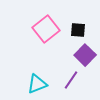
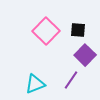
pink square: moved 2 px down; rotated 8 degrees counterclockwise
cyan triangle: moved 2 px left
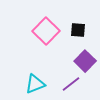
purple square: moved 6 px down
purple line: moved 4 px down; rotated 18 degrees clockwise
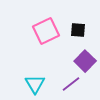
pink square: rotated 20 degrees clockwise
cyan triangle: rotated 40 degrees counterclockwise
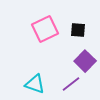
pink square: moved 1 px left, 2 px up
cyan triangle: rotated 40 degrees counterclockwise
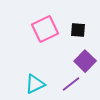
cyan triangle: rotated 45 degrees counterclockwise
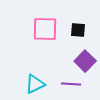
pink square: rotated 28 degrees clockwise
purple line: rotated 42 degrees clockwise
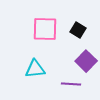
black square: rotated 28 degrees clockwise
purple square: moved 1 px right
cyan triangle: moved 15 px up; rotated 20 degrees clockwise
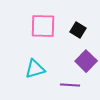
pink square: moved 2 px left, 3 px up
cyan triangle: rotated 10 degrees counterclockwise
purple line: moved 1 px left, 1 px down
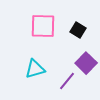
purple square: moved 2 px down
purple line: moved 3 px left, 4 px up; rotated 54 degrees counterclockwise
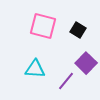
pink square: rotated 12 degrees clockwise
cyan triangle: rotated 20 degrees clockwise
purple line: moved 1 px left
